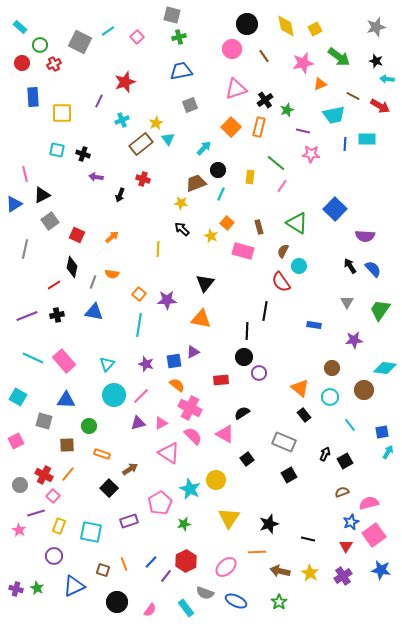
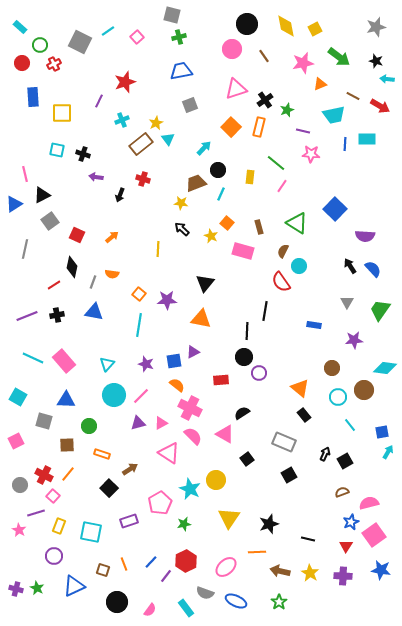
cyan circle at (330, 397): moved 8 px right
purple cross at (343, 576): rotated 36 degrees clockwise
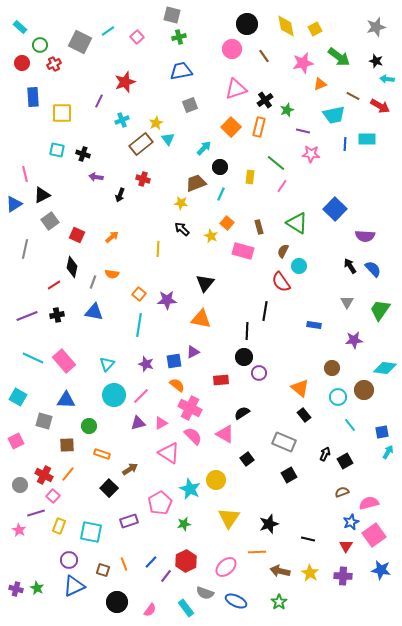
black circle at (218, 170): moved 2 px right, 3 px up
purple circle at (54, 556): moved 15 px right, 4 px down
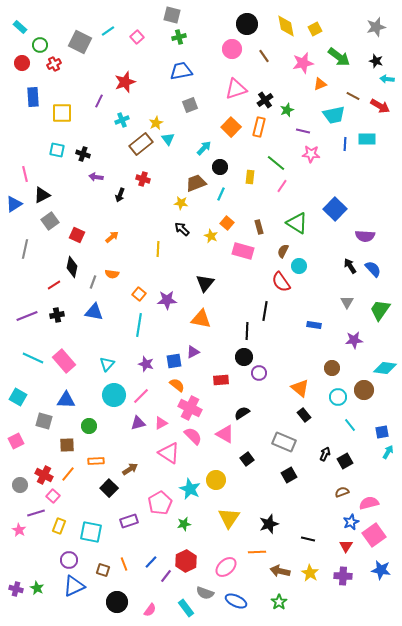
orange rectangle at (102, 454): moved 6 px left, 7 px down; rotated 21 degrees counterclockwise
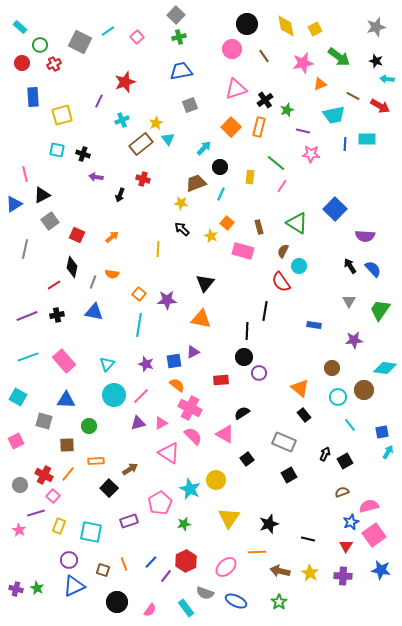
gray square at (172, 15): moved 4 px right; rotated 30 degrees clockwise
yellow square at (62, 113): moved 2 px down; rotated 15 degrees counterclockwise
gray triangle at (347, 302): moved 2 px right, 1 px up
cyan line at (33, 358): moved 5 px left, 1 px up; rotated 45 degrees counterclockwise
pink semicircle at (369, 503): moved 3 px down
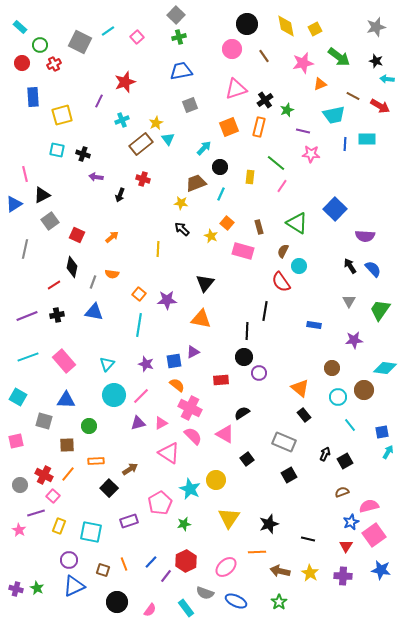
orange square at (231, 127): moved 2 px left; rotated 24 degrees clockwise
pink square at (16, 441): rotated 14 degrees clockwise
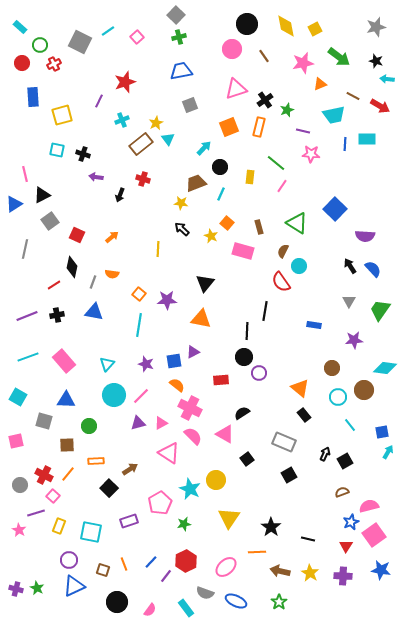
black star at (269, 524): moved 2 px right, 3 px down; rotated 18 degrees counterclockwise
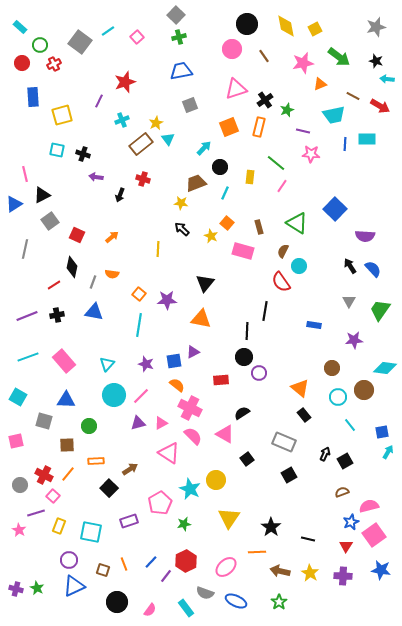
gray square at (80, 42): rotated 10 degrees clockwise
cyan line at (221, 194): moved 4 px right, 1 px up
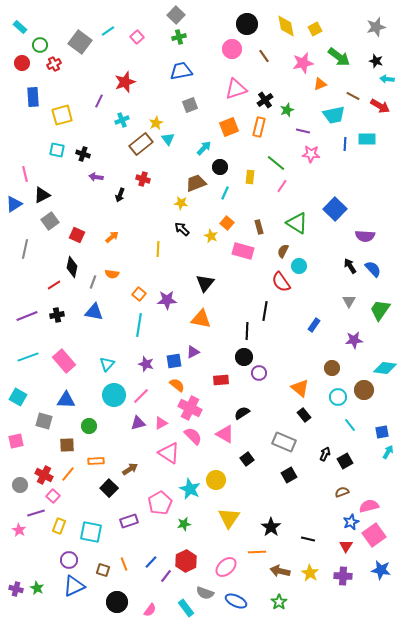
blue rectangle at (314, 325): rotated 64 degrees counterclockwise
